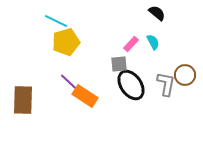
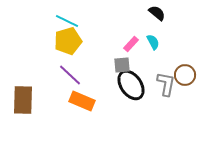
cyan line: moved 11 px right
yellow pentagon: moved 2 px right, 1 px up
gray square: moved 3 px right, 1 px down
purple line: moved 1 px left, 9 px up
orange rectangle: moved 3 px left, 5 px down; rotated 10 degrees counterclockwise
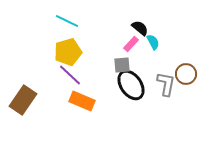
black semicircle: moved 17 px left, 15 px down
yellow pentagon: moved 11 px down
brown circle: moved 1 px right, 1 px up
brown rectangle: rotated 32 degrees clockwise
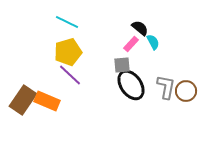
cyan line: moved 1 px down
brown circle: moved 17 px down
gray L-shape: moved 3 px down
orange rectangle: moved 35 px left
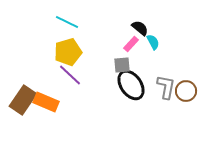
orange rectangle: moved 1 px left, 1 px down
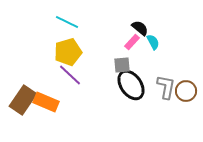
pink rectangle: moved 1 px right, 2 px up
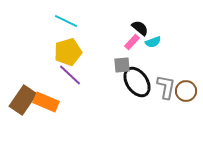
cyan line: moved 1 px left, 1 px up
cyan semicircle: rotated 98 degrees clockwise
black ellipse: moved 6 px right, 3 px up
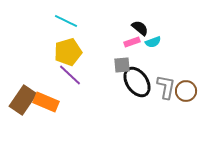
pink rectangle: rotated 28 degrees clockwise
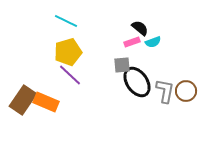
gray L-shape: moved 1 px left, 4 px down
